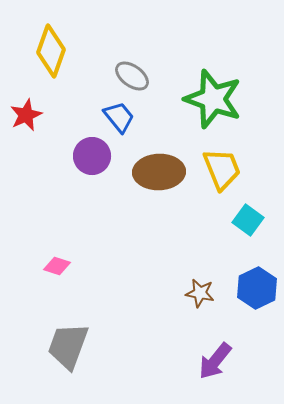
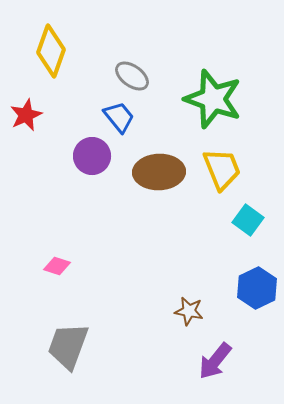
brown star: moved 11 px left, 18 px down
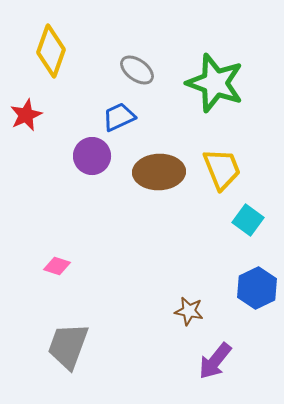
gray ellipse: moved 5 px right, 6 px up
green star: moved 2 px right, 16 px up
blue trapezoid: rotated 76 degrees counterclockwise
